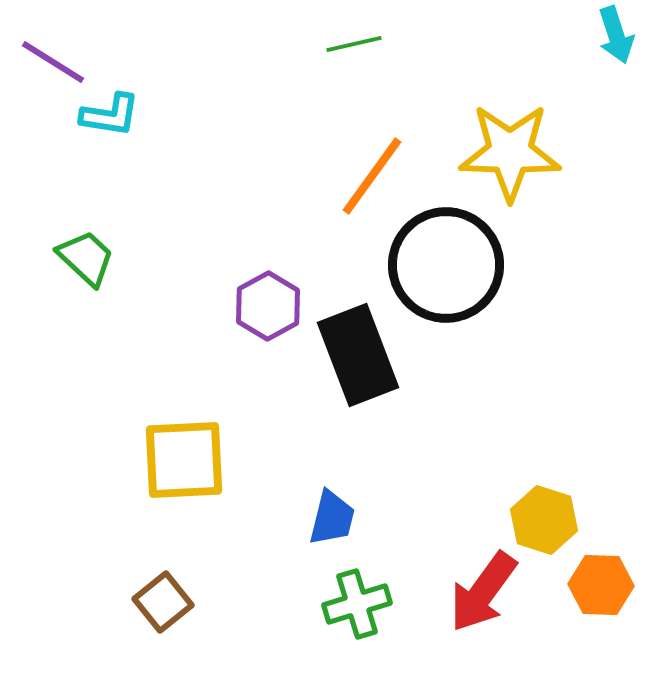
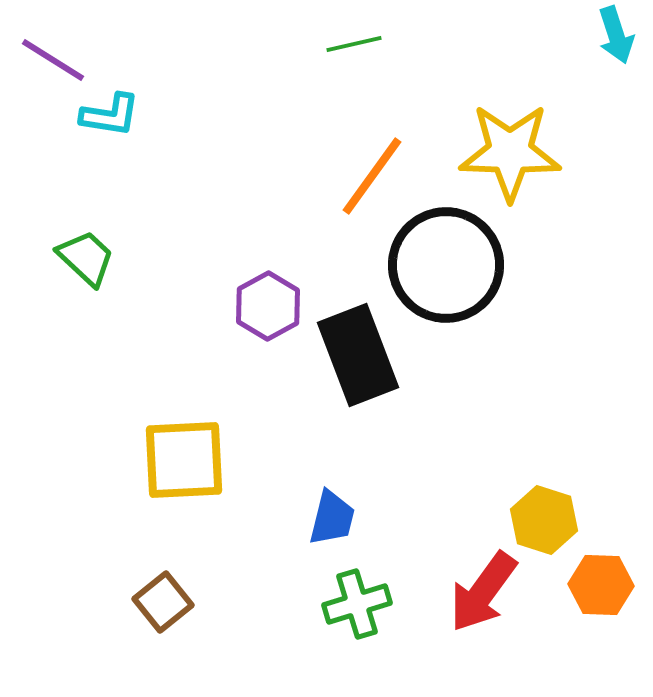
purple line: moved 2 px up
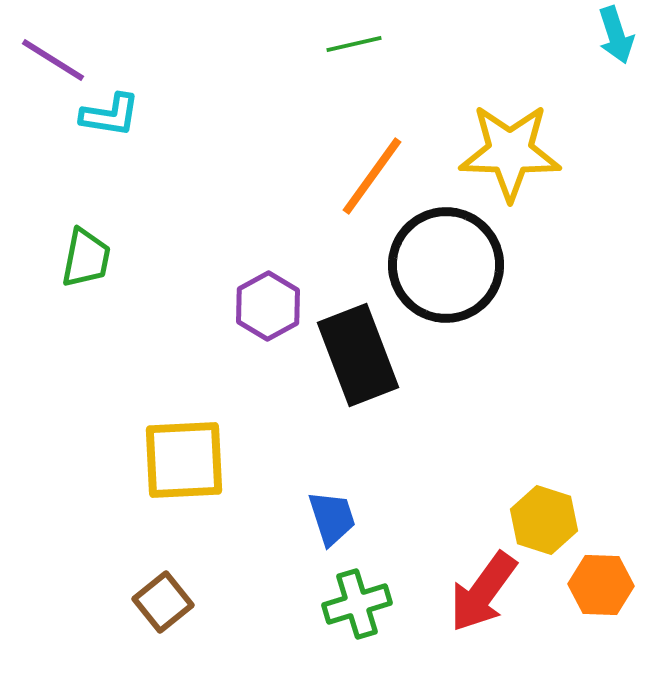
green trapezoid: rotated 58 degrees clockwise
blue trapezoid: rotated 32 degrees counterclockwise
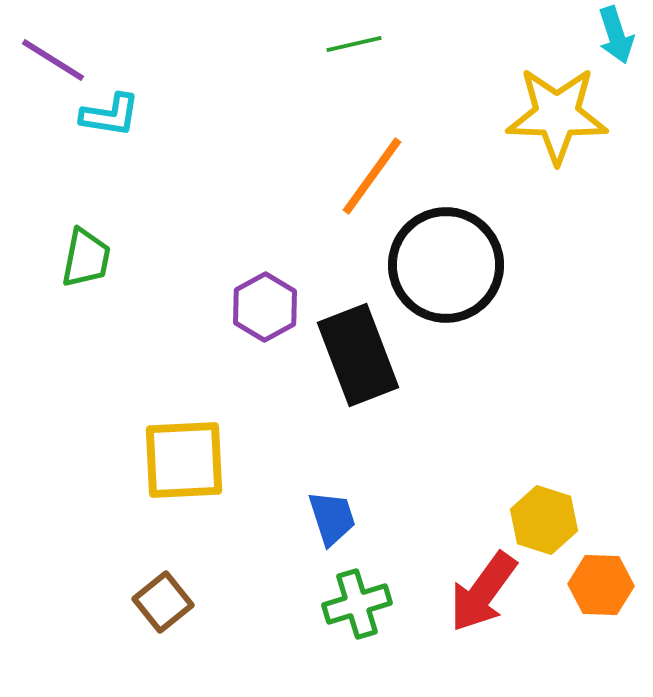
yellow star: moved 47 px right, 37 px up
purple hexagon: moved 3 px left, 1 px down
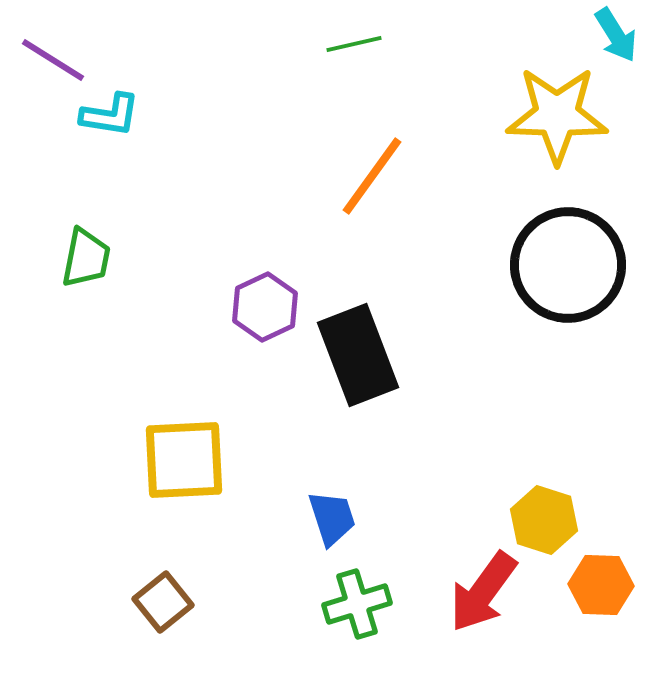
cyan arrow: rotated 14 degrees counterclockwise
black circle: moved 122 px right
purple hexagon: rotated 4 degrees clockwise
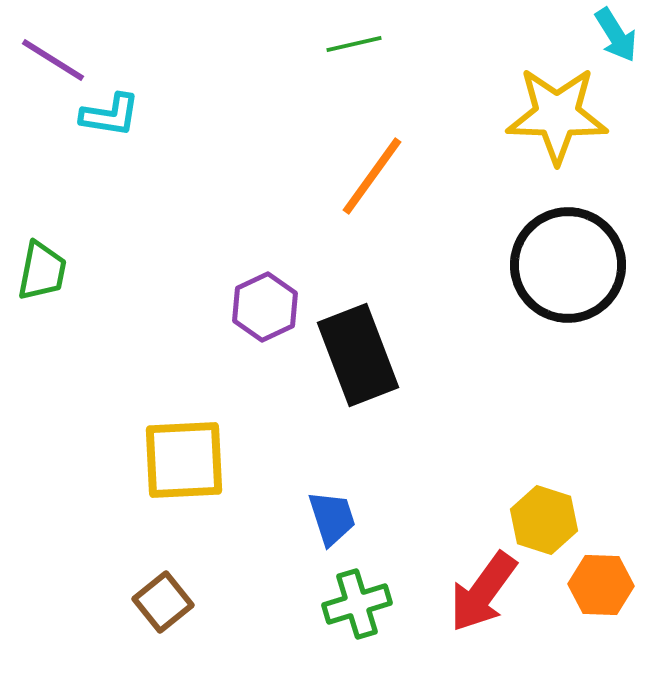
green trapezoid: moved 44 px left, 13 px down
